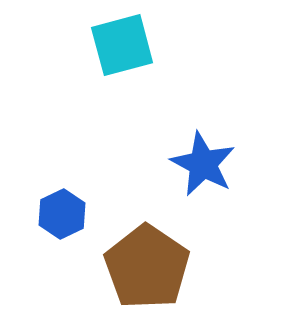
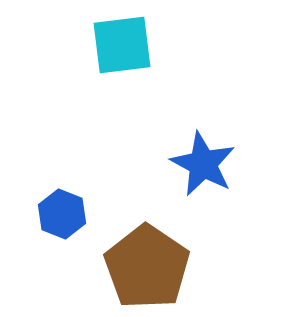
cyan square: rotated 8 degrees clockwise
blue hexagon: rotated 12 degrees counterclockwise
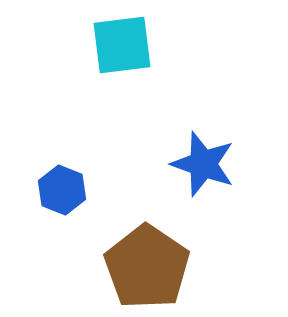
blue star: rotated 8 degrees counterclockwise
blue hexagon: moved 24 px up
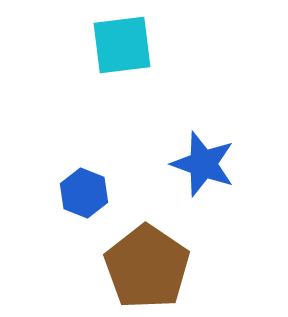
blue hexagon: moved 22 px right, 3 px down
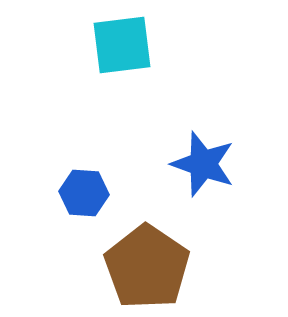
blue hexagon: rotated 18 degrees counterclockwise
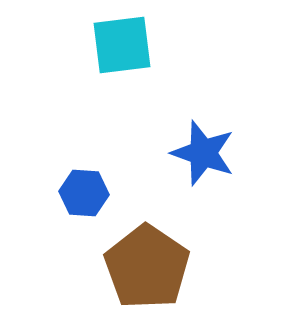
blue star: moved 11 px up
